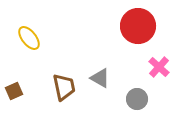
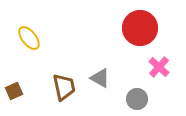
red circle: moved 2 px right, 2 px down
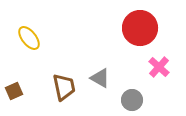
gray circle: moved 5 px left, 1 px down
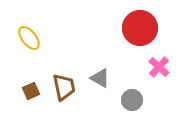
brown square: moved 17 px right
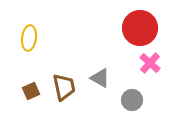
yellow ellipse: rotated 45 degrees clockwise
pink cross: moved 9 px left, 4 px up
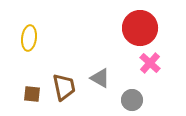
brown square: moved 1 px right, 3 px down; rotated 30 degrees clockwise
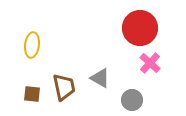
yellow ellipse: moved 3 px right, 7 px down
